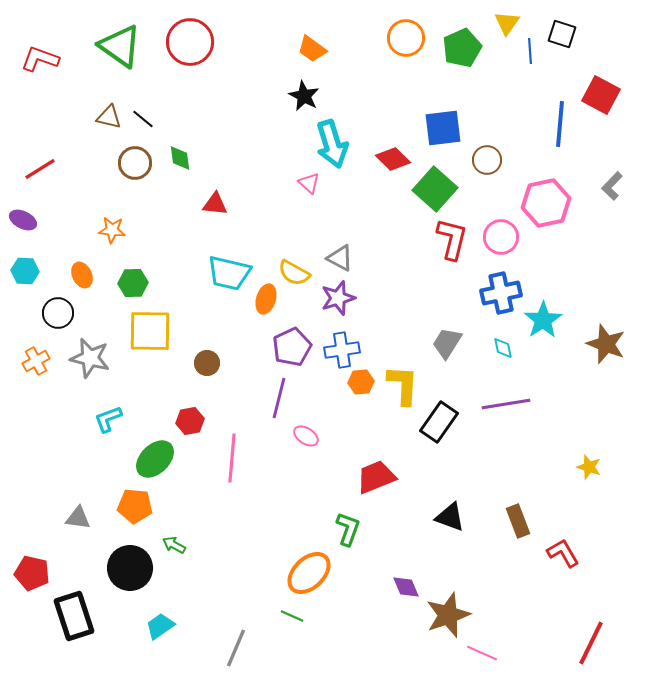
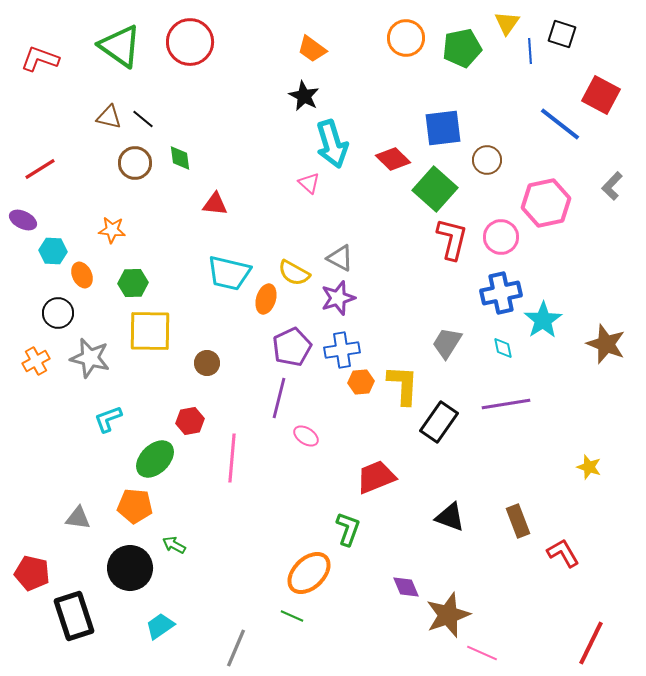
green pentagon at (462, 48): rotated 12 degrees clockwise
blue line at (560, 124): rotated 57 degrees counterclockwise
cyan hexagon at (25, 271): moved 28 px right, 20 px up
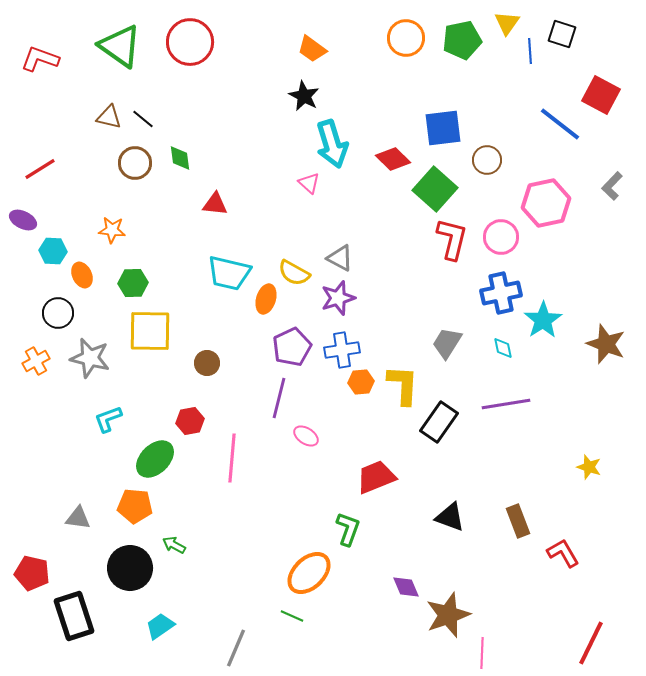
green pentagon at (462, 48): moved 8 px up
pink line at (482, 653): rotated 68 degrees clockwise
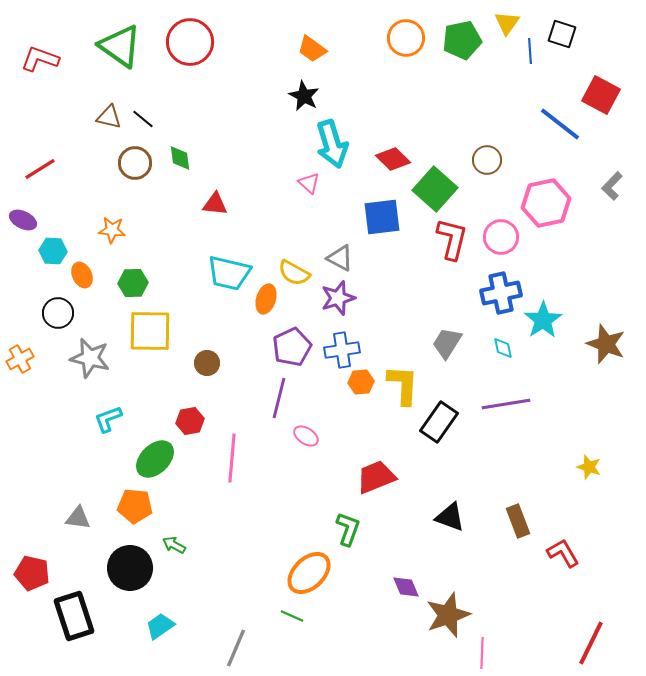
blue square at (443, 128): moved 61 px left, 89 px down
orange cross at (36, 361): moved 16 px left, 2 px up
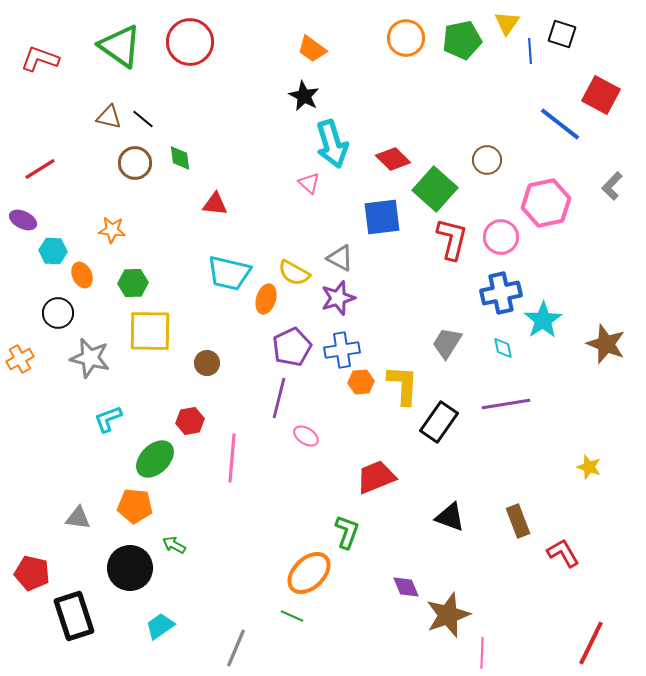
green L-shape at (348, 529): moved 1 px left, 3 px down
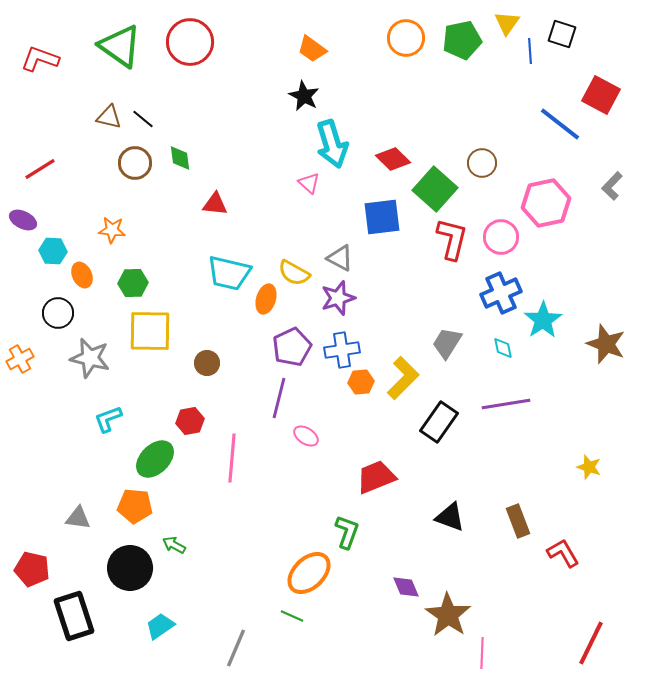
brown circle at (487, 160): moved 5 px left, 3 px down
blue cross at (501, 293): rotated 12 degrees counterclockwise
yellow L-shape at (403, 385): moved 7 px up; rotated 42 degrees clockwise
red pentagon at (32, 573): moved 4 px up
brown star at (448, 615): rotated 18 degrees counterclockwise
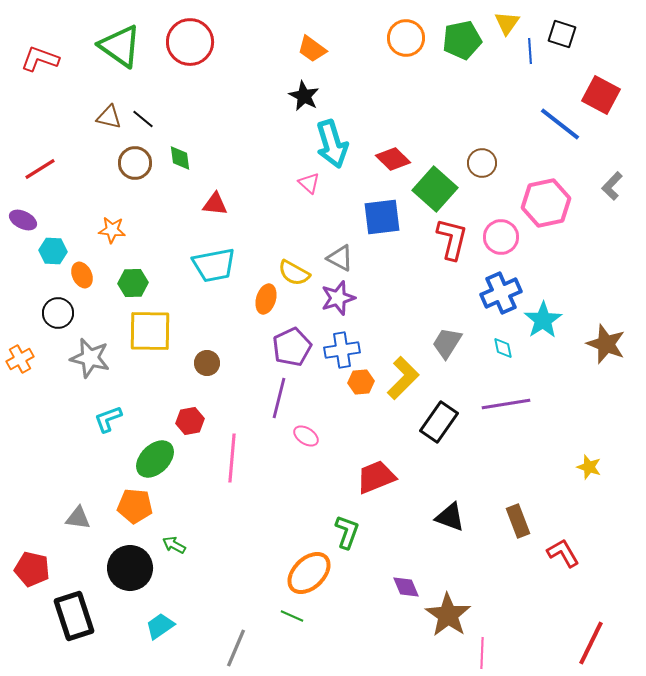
cyan trapezoid at (229, 273): moved 15 px left, 8 px up; rotated 24 degrees counterclockwise
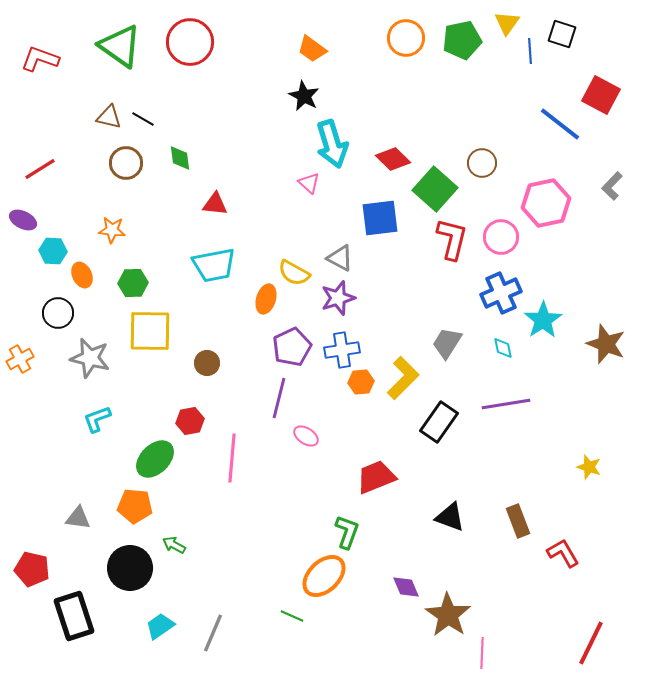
black line at (143, 119): rotated 10 degrees counterclockwise
brown circle at (135, 163): moved 9 px left
blue square at (382, 217): moved 2 px left, 1 px down
cyan L-shape at (108, 419): moved 11 px left
orange ellipse at (309, 573): moved 15 px right, 3 px down
gray line at (236, 648): moved 23 px left, 15 px up
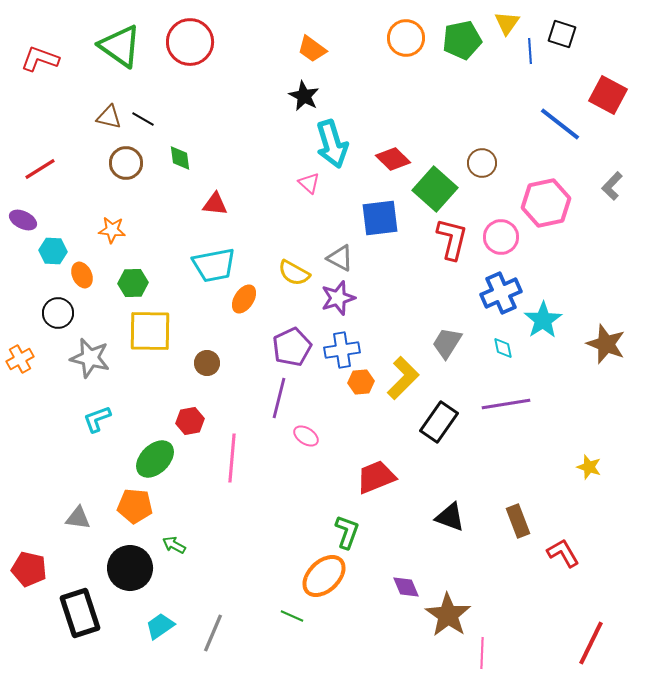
red square at (601, 95): moved 7 px right
orange ellipse at (266, 299): moved 22 px left; rotated 16 degrees clockwise
red pentagon at (32, 569): moved 3 px left
black rectangle at (74, 616): moved 6 px right, 3 px up
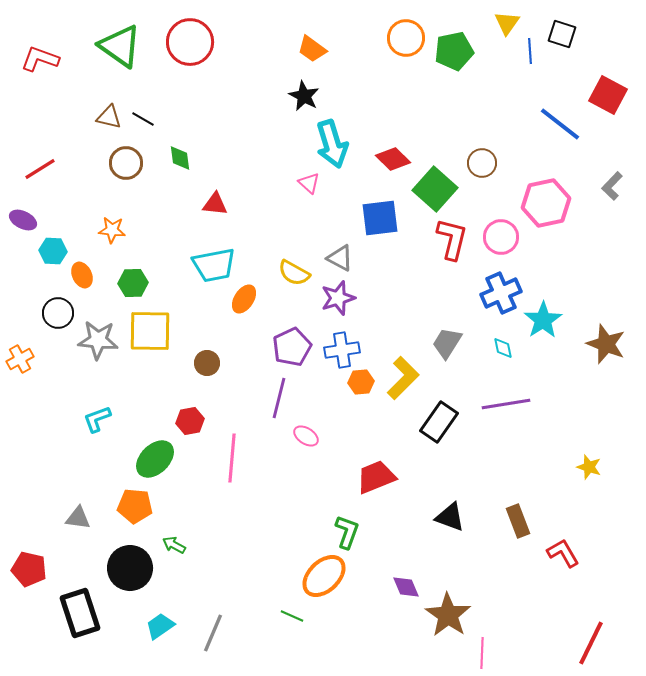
green pentagon at (462, 40): moved 8 px left, 11 px down
gray star at (90, 358): moved 8 px right, 18 px up; rotated 9 degrees counterclockwise
